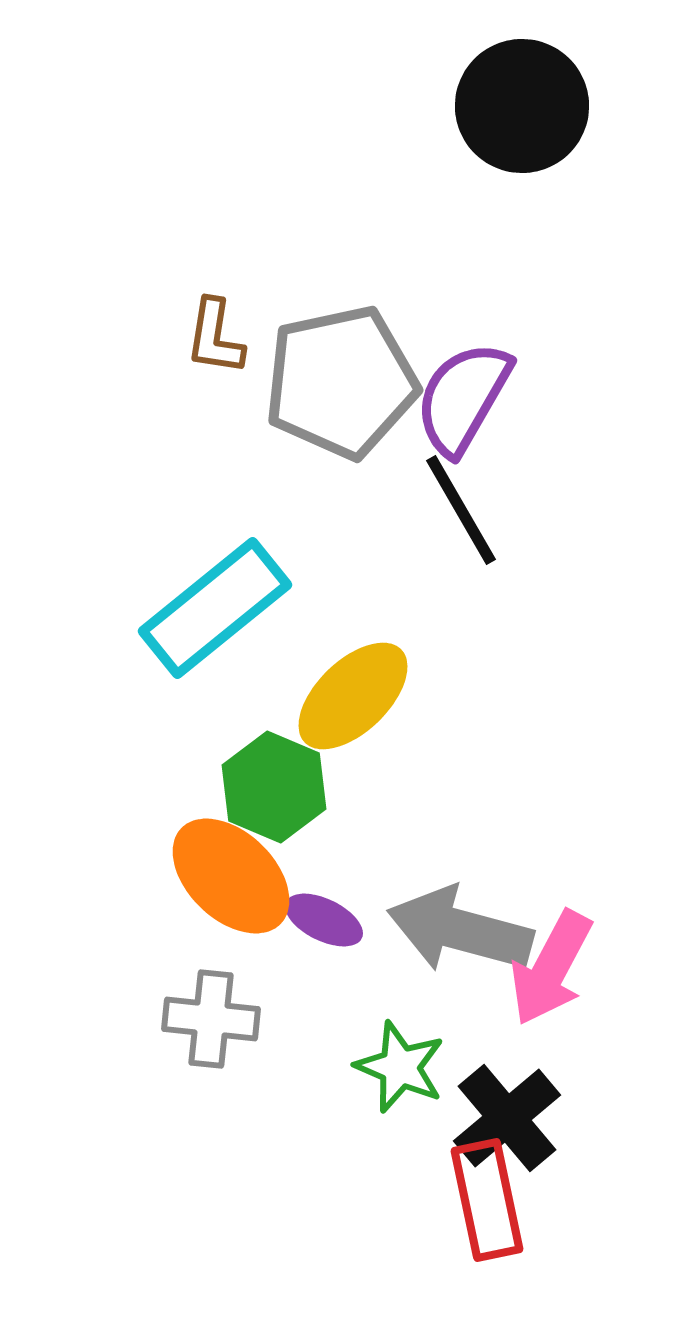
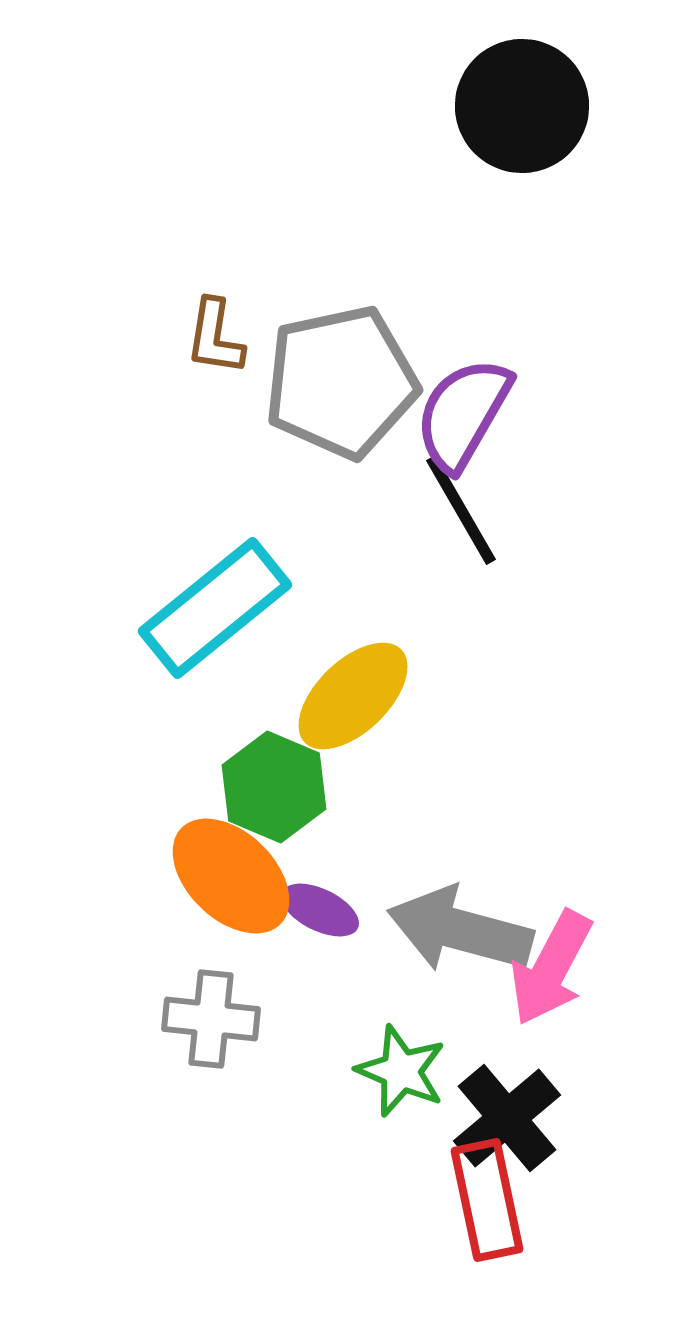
purple semicircle: moved 16 px down
purple ellipse: moved 4 px left, 10 px up
green star: moved 1 px right, 4 px down
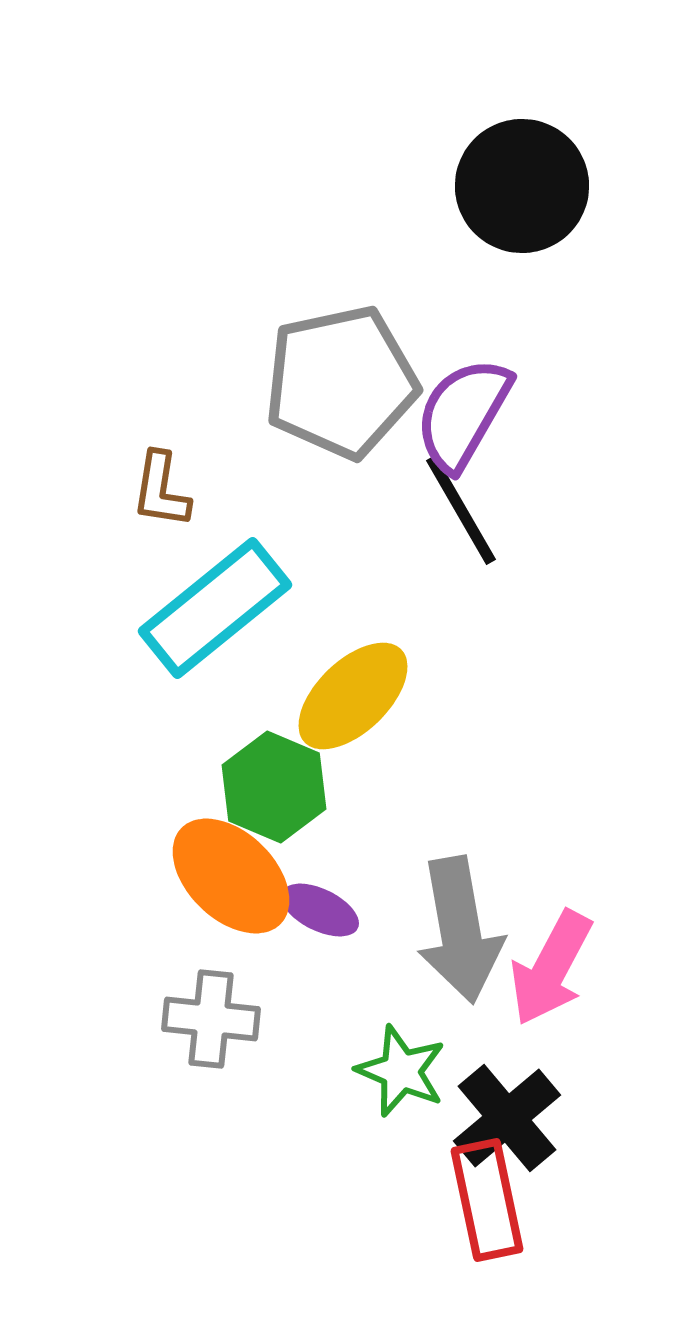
black circle: moved 80 px down
brown L-shape: moved 54 px left, 153 px down
gray arrow: rotated 115 degrees counterclockwise
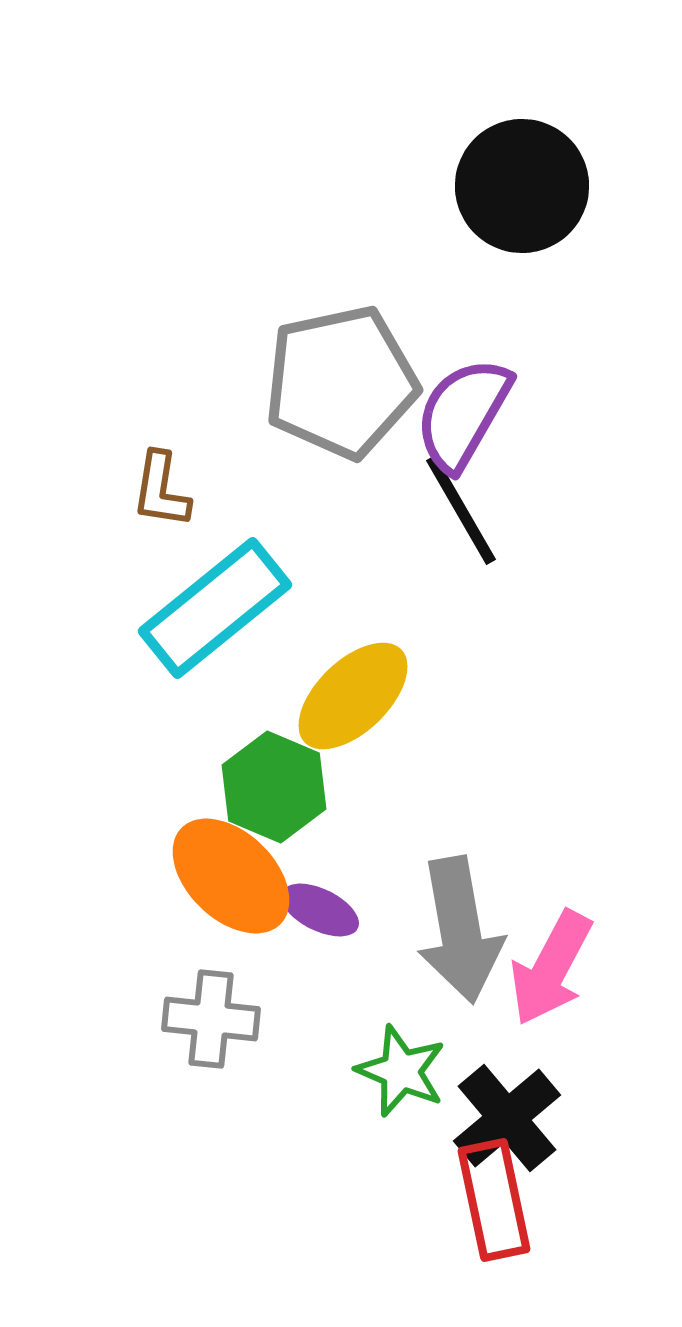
red rectangle: moved 7 px right
